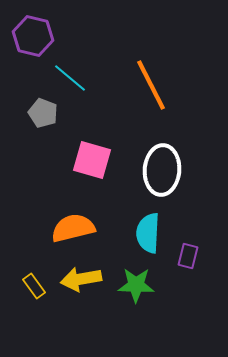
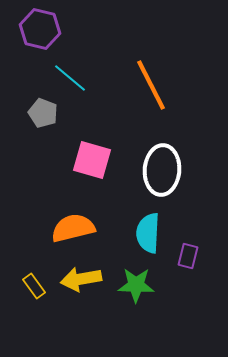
purple hexagon: moved 7 px right, 7 px up
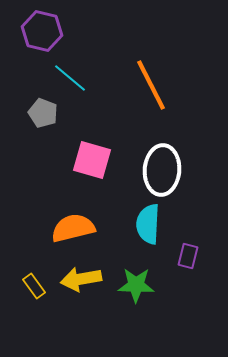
purple hexagon: moved 2 px right, 2 px down
cyan semicircle: moved 9 px up
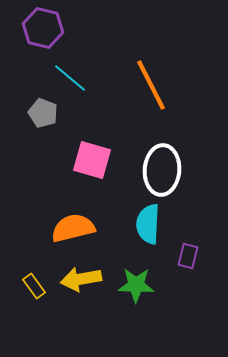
purple hexagon: moved 1 px right, 3 px up
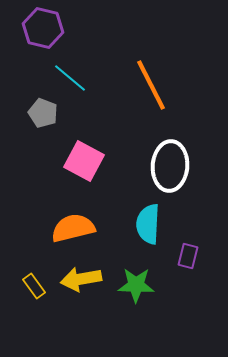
pink square: moved 8 px left, 1 px down; rotated 12 degrees clockwise
white ellipse: moved 8 px right, 4 px up
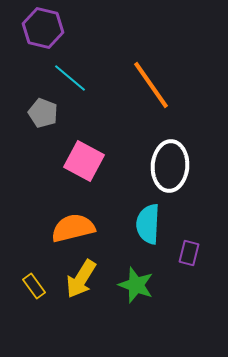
orange line: rotated 8 degrees counterclockwise
purple rectangle: moved 1 px right, 3 px up
yellow arrow: rotated 48 degrees counterclockwise
green star: rotated 18 degrees clockwise
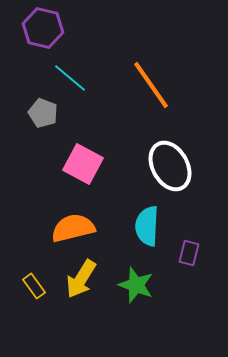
pink square: moved 1 px left, 3 px down
white ellipse: rotated 33 degrees counterclockwise
cyan semicircle: moved 1 px left, 2 px down
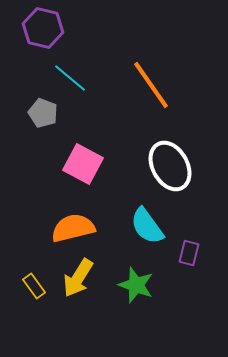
cyan semicircle: rotated 39 degrees counterclockwise
yellow arrow: moved 3 px left, 1 px up
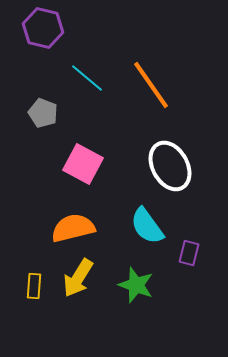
cyan line: moved 17 px right
yellow rectangle: rotated 40 degrees clockwise
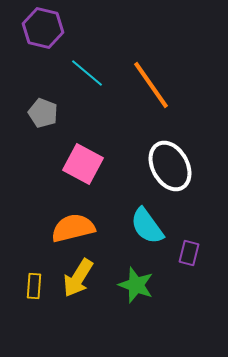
cyan line: moved 5 px up
